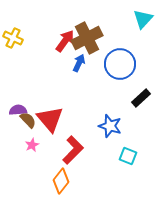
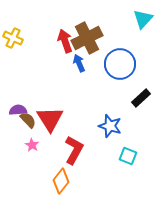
red arrow: rotated 55 degrees counterclockwise
blue arrow: rotated 48 degrees counterclockwise
red triangle: rotated 8 degrees clockwise
pink star: rotated 16 degrees counterclockwise
red L-shape: moved 1 px right; rotated 16 degrees counterclockwise
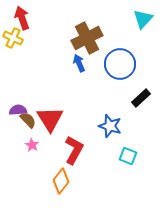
red arrow: moved 43 px left, 23 px up
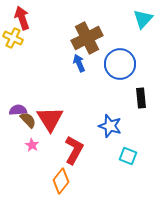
black rectangle: rotated 54 degrees counterclockwise
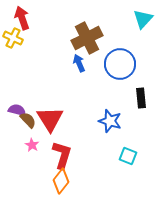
purple semicircle: moved 1 px left; rotated 18 degrees clockwise
blue star: moved 5 px up
red L-shape: moved 12 px left, 5 px down; rotated 12 degrees counterclockwise
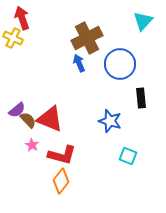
cyan triangle: moved 2 px down
purple semicircle: rotated 126 degrees clockwise
red triangle: rotated 36 degrees counterclockwise
red L-shape: rotated 88 degrees clockwise
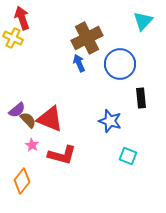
orange diamond: moved 39 px left
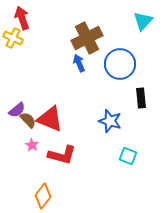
orange diamond: moved 21 px right, 15 px down
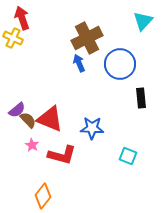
blue star: moved 18 px left, 7 px down; rotated 15 degrees counterclockwise
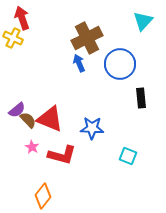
pink star: moved 2 px down
